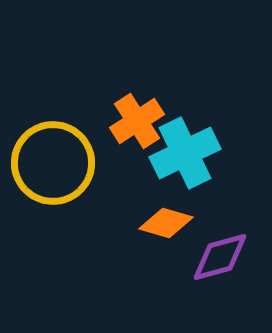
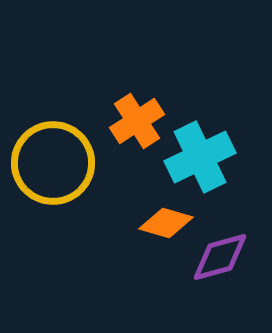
cyan cross: moved 15 px right, 4 px down
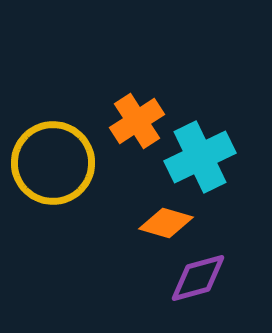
purple diamond: moved 22 px left, 21 px down
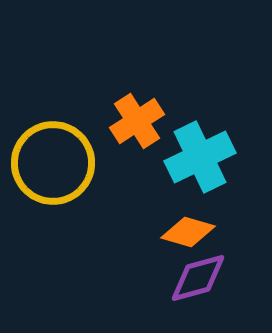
orange diamond: moved 22 px right, 9 px down
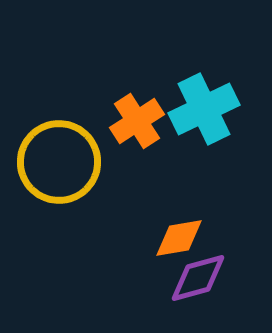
cyan cross: moved 4 px right, 48 px up
yellow circle: moved 6 px right, 1 px up
orange diamond: moved 9 px left, 6 px down; rotated 26 degrees counterclockwise
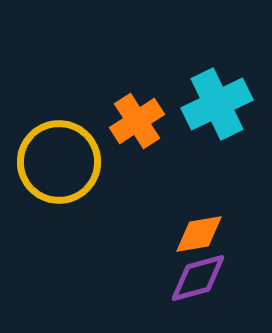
cyan cross: moved 13 px right, 5 px up
orange diamond: moved 20 px right, 4 px up
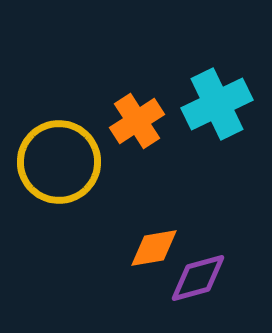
orange diamond: moved 45 px left, 14 px down
